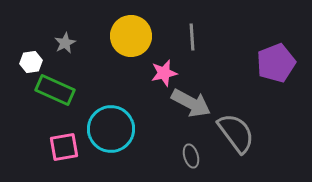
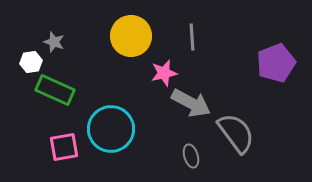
gray star: moved 11 px left, 1 px up; rotated 25 degrees counterclockwise
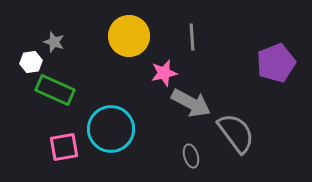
yellow circle: moved 2 px left
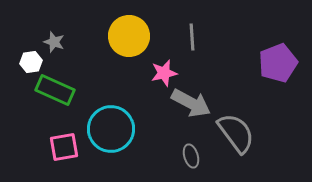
purple pentagon: moved 2 px right
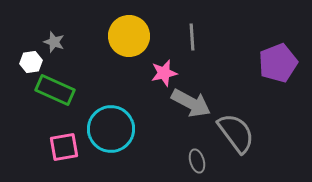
gray ellipse: moved 6 px right, 5 px down
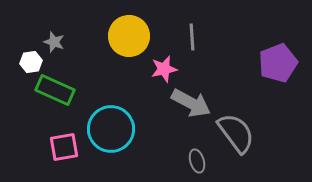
pink star: moved 4 px up
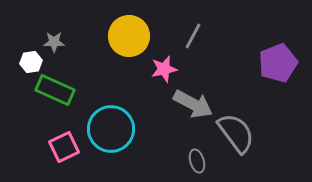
gray line: moved 1 px right, 1 px up; rotated 32 degrees clockwise
gray star: rotated 20 degrees counterclockwise
gray arrow: moved 2 px right, 1 px down
pink square: rotated 16 degrees counterclockwise
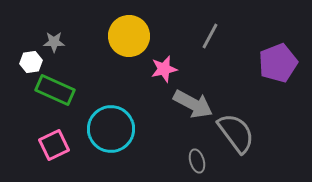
gray line: moved 17 px right
pink square: moved 10 px left, 2 px up
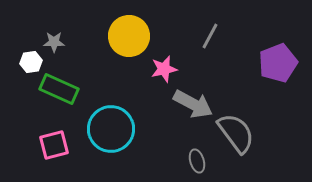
green rectangle: moved 4 px right, 1 px up
pink square: rotated 12 degrees clockwise
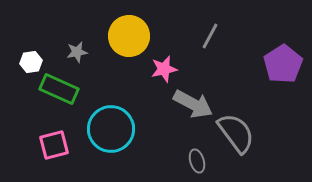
gray star: moved 23 px right, 10 px down; rotated 10 degrees counterclockwise
purple pentagon: moved 5 px right, 1 px down; rotated 12 degrees counterclockwise
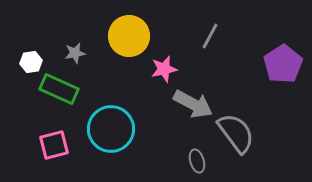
gray star: moved 2 px left, 1 px down
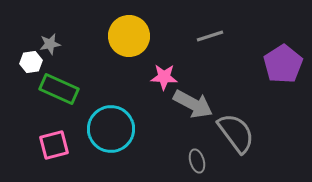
gray line: rotated 44 degrees clockwise
gray star: moved 25 px left, 9 px up
pink star: moved 8 px down; rotated 16 degrees clockwise
